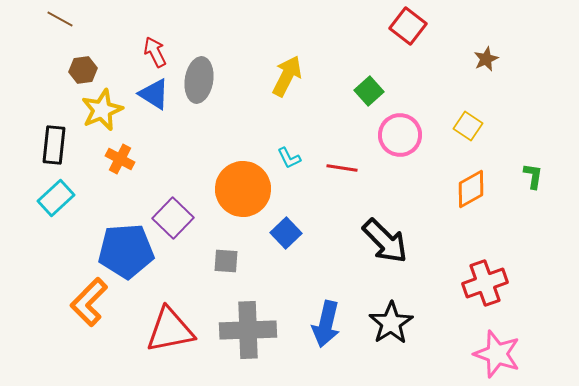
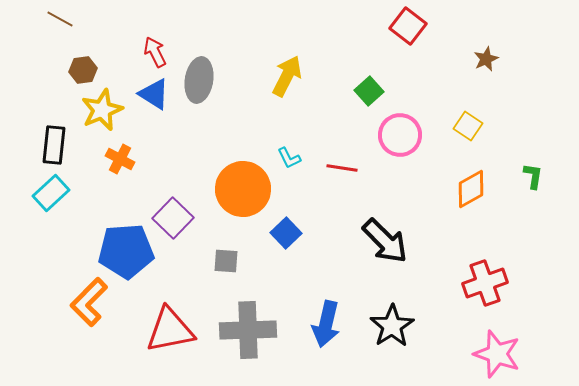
cyan rectangle: moved 5 px left, 5 px up
black star: moved 1 px right, 3 px down
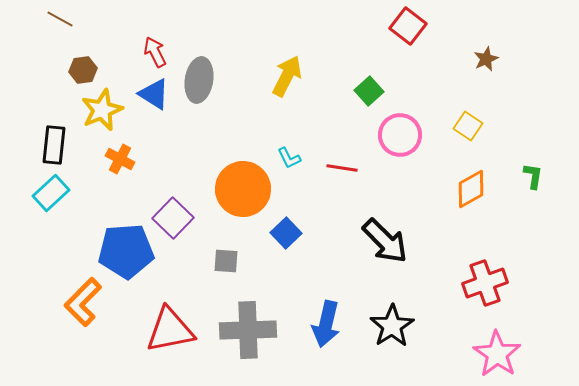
orange L-shape: moved 6 px left
pink star: rotated 15 degrees clockwise
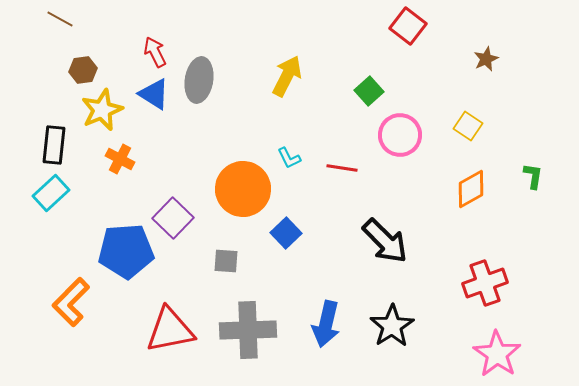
orange L-shape: moved 12 px left
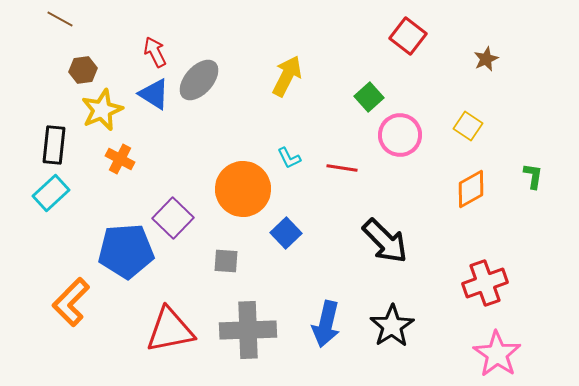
red square: moved 10 px down
gray ellipse: rotated 33 degrees clockwise
green square: moved 6 px down
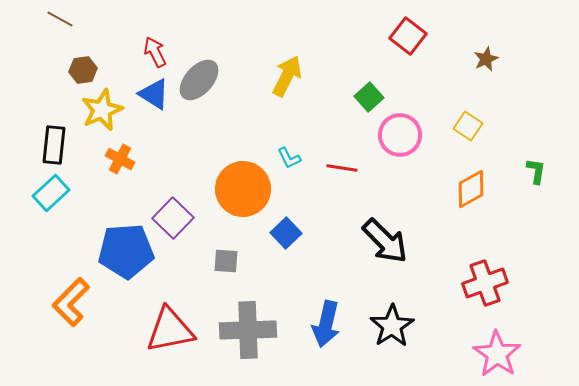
green L-shape: moved 3 px right, 5 px up
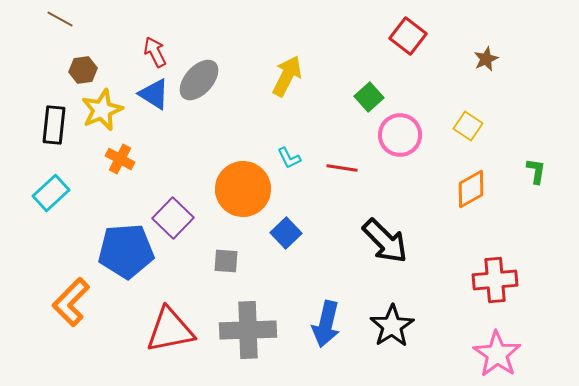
black rectangle: moved 20 px up
red cross: moved 10 px right, 3 px up; rotated 15 degrees clockwise
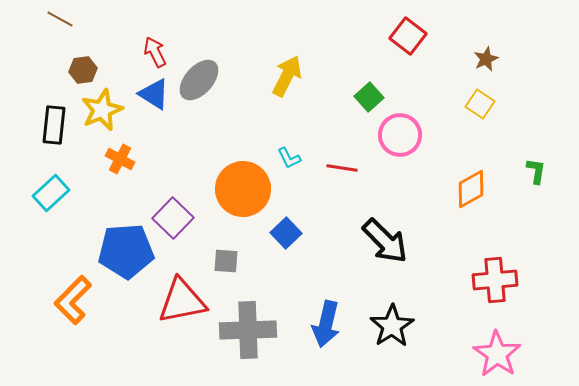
yellow square: moved 12 px right, 22 px up
orange L-shape: moved 2 px right, 2 px up
red triangle: moved 12 px right, 29 px up
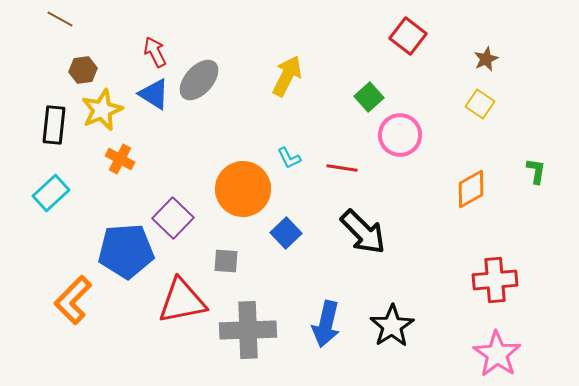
black arrow: moved 22 px left, 9 px up
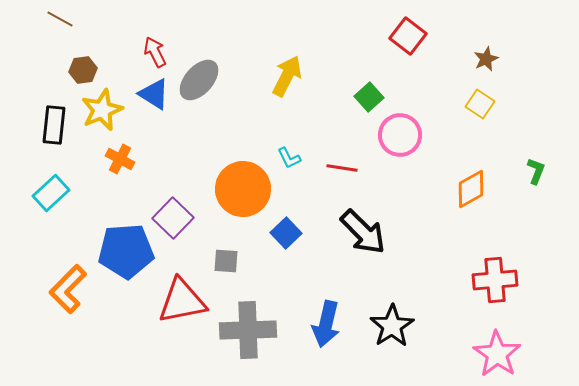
green L-shape: rotated 12 degrees clockwise
orange L-shape: moved 5 px left, 11 px up
